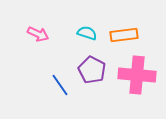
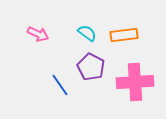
cyan semicircle: rotated 18 degrees clockwise
purple pentagon: moved 1 px left, 3 px up
pink cross: moved 2 px left, 7 px down; rotated 9 degrees counterclockwise
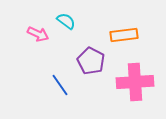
cyan semicircle: moved 21 px left, 12 px up
purple pentagon: moved 6 px up
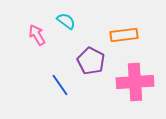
pink arrow: moved 1 px left, 1 px down; rotated 145 degrees counterclockwise
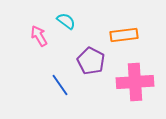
pink arrow: moved 2 px right, 1 px down
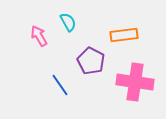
cyan semicircle: moved 2 px right, 1 px down; rotated 24 degrees clockwise
pink cross: rotated 12 degrees clockwise
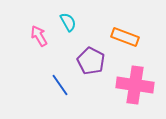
orange rectangle: moved 1 px right, 2 px down; rotated 28 degrees clockwise
pink cross: moved 3 px down
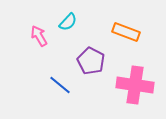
cyan semicircle: rotated 72 degrees clockwise
orange rectangle: moved 1 px right, 5 px up
blue line: rotated 15 degrees counterclockwise
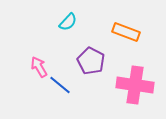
pink arrow: moved 31 px down
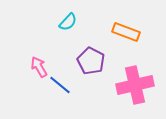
pink cross: rotated 21 degrees counterclockwise
